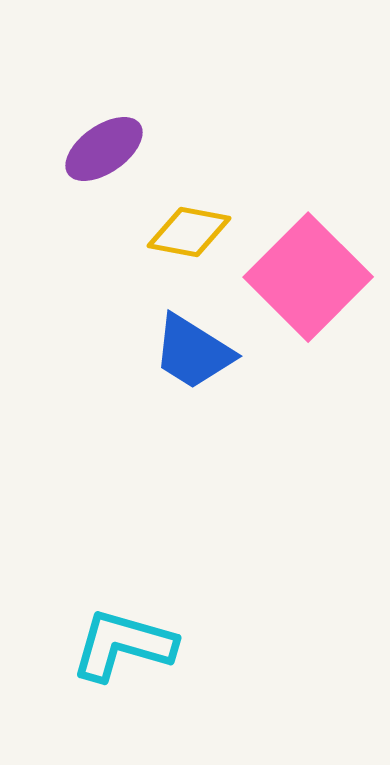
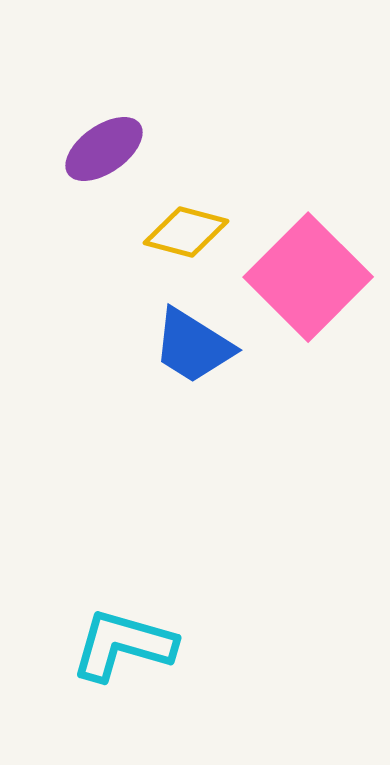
yellow diamond: moved 3 px left; rotated 4 degrees clockwise
blue trapezoid: moved 6 px up
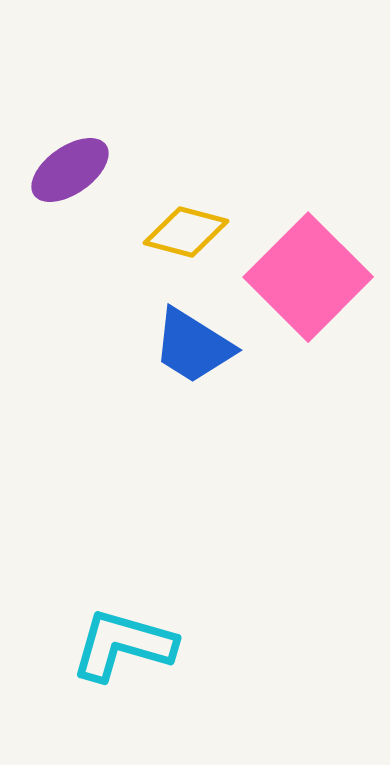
purple ellipse: moved 34 px left, 21 px down
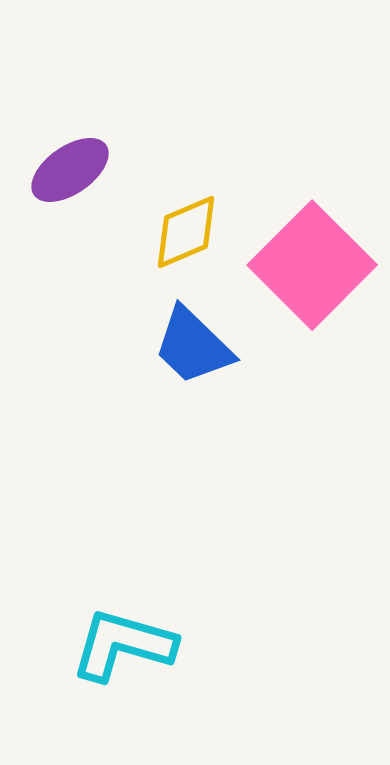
yellow diamond: rotated 38 degrees counterclockwise
pink square: moved 4 px right, 12 px up
blue trapezoid: rotated 12 degrees clockwise
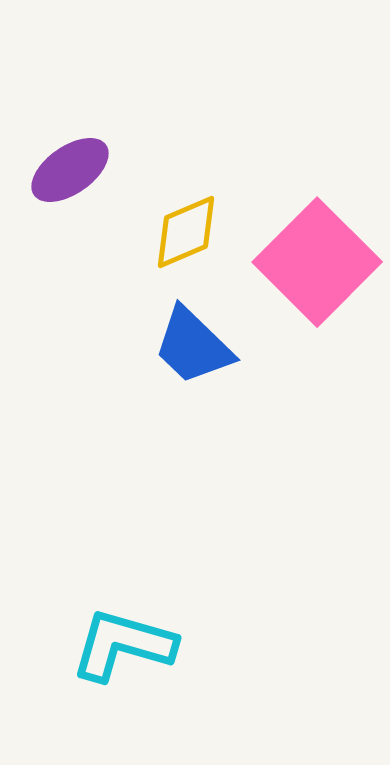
pink square: moved 5 px right, 3 px up
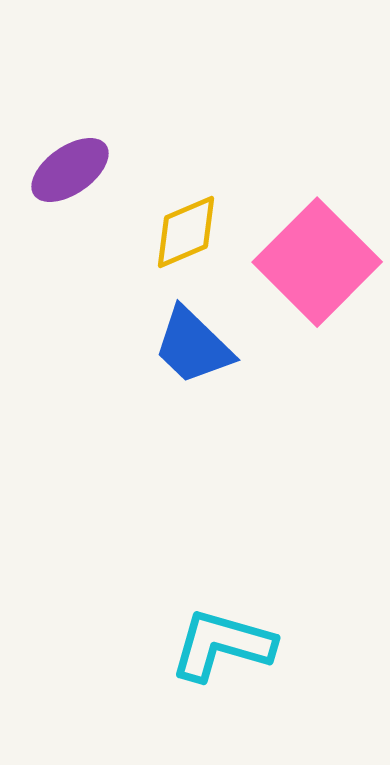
cyan L-shape: moved 99 px right
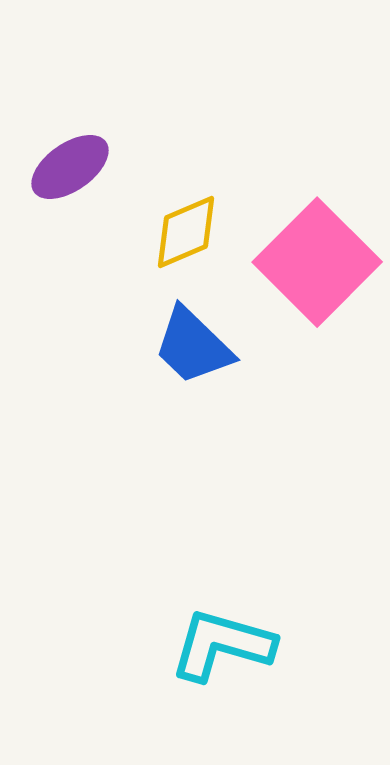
purple ellipse: moved 3 px up
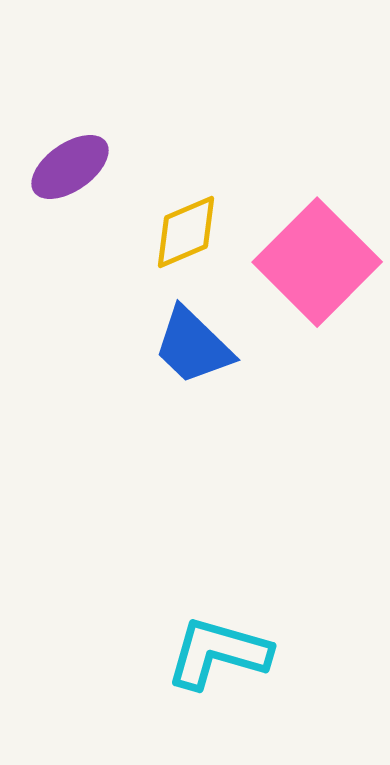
cyan L-shape: moved 4 px left, 8 px down
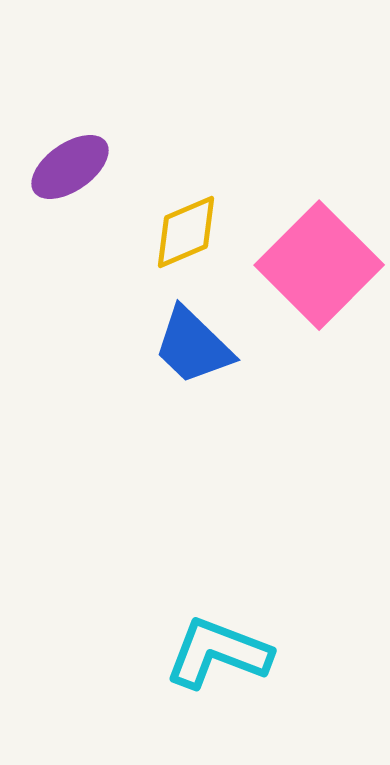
pink square: moved 2 px right, 3 px down
cyan L-shape: rotated 5 degrees clockwise
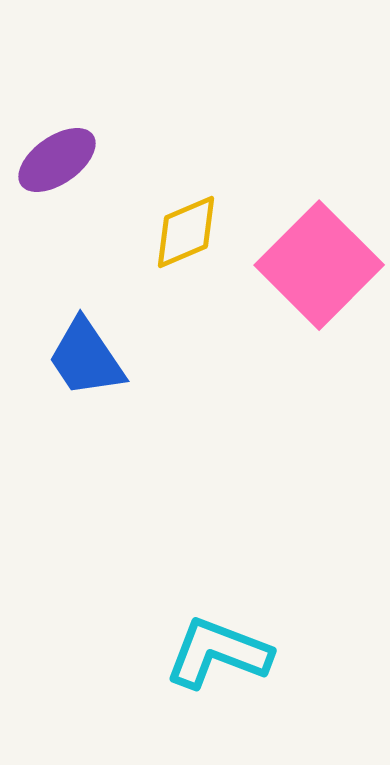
purple ellipse: moved 13 px left, 7 px up
blue trapezoid: moved 107 px left, 12 px down; rotated 12 degrees clockwise
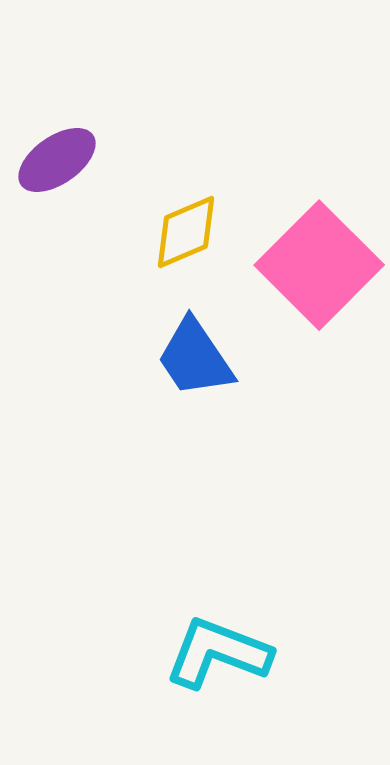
blue trapezoid: moved 109 px right
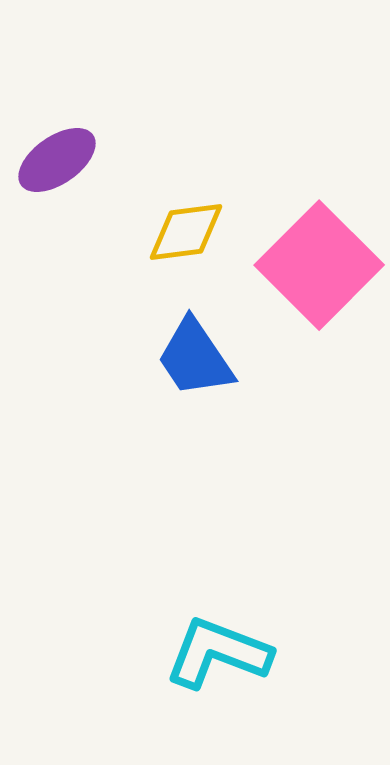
yellow diamond: rotated 16 degrees clockwise
